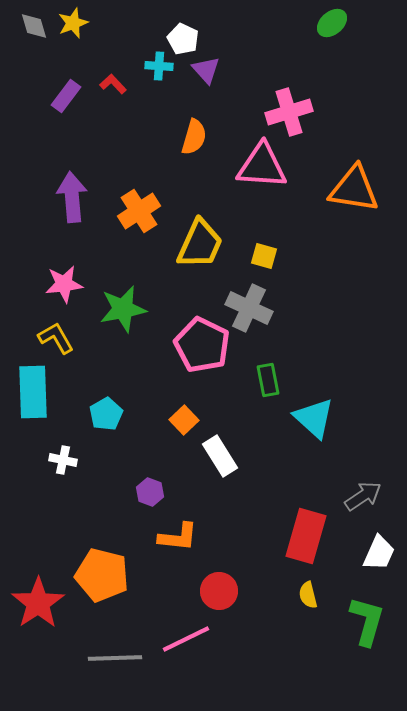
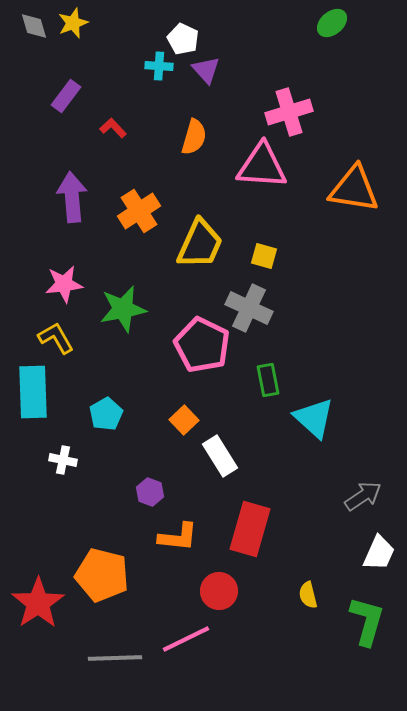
red L-shape: moved 44 px down
red rectangle: moved 56 px left, 7 px up
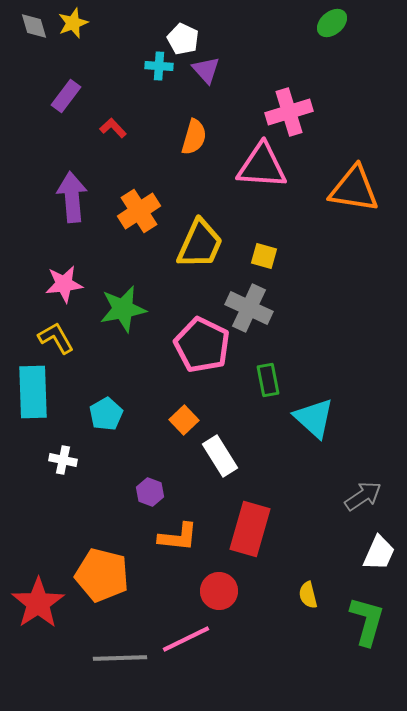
gray line: moved 5 px right
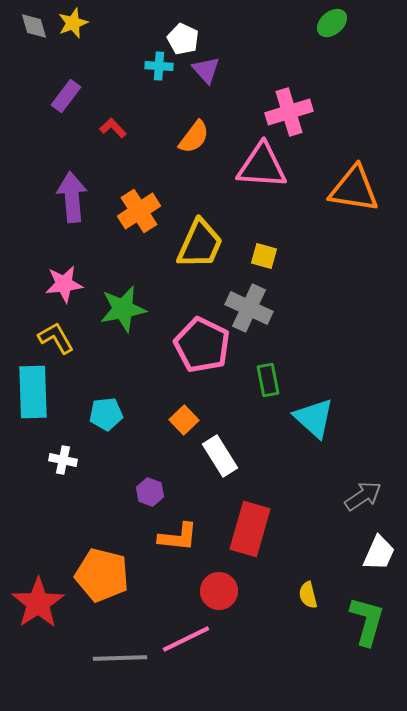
orange semicircle: rotated 21 degrees clockwise
cyan pentagon: rotated 24 degrees clockwise
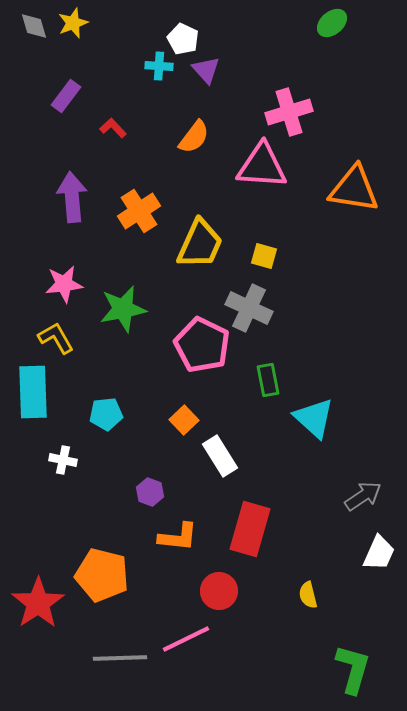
green L-shape: moved 14 px left, 48 px down
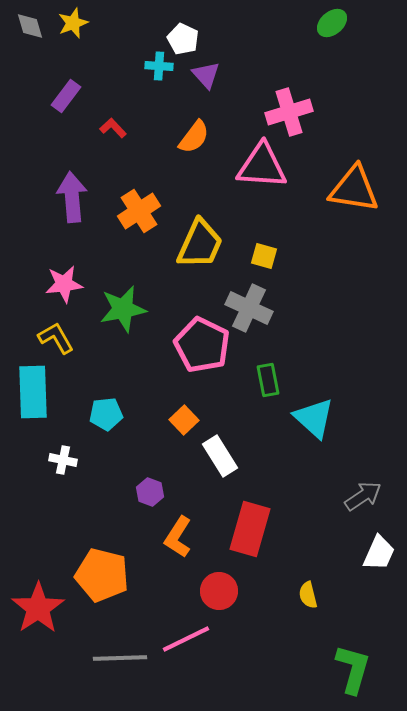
gray diamond: moved 4 px left
purple triangle: moved 5 px down
orange L-shape: rotated 117 degrees clockwise
red star: moved 5 px down
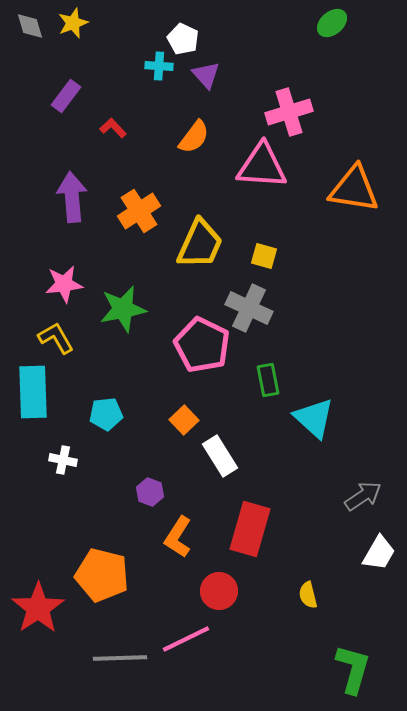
white trapezoid: rotated 6 degrees clockwise
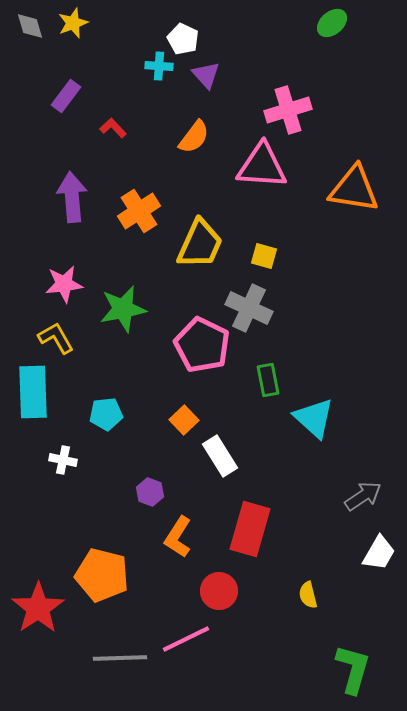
pink cross: moved 1 px left, 2 px up
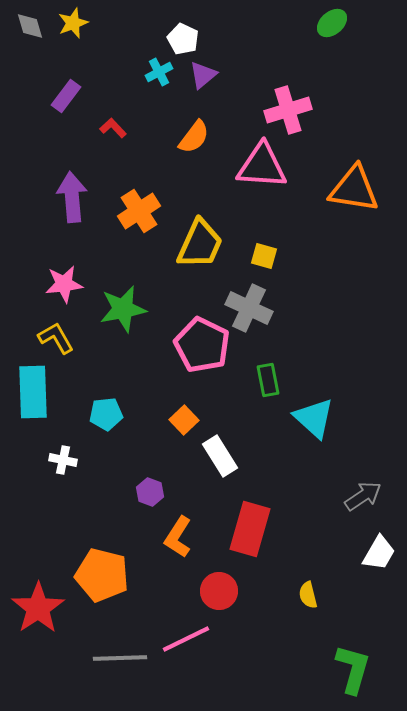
cyan cross: moved 6 px down; rotated 32 degrees counterclockwise
purple triangle: moved 3 px left; rotated 32 degrees clockwise
